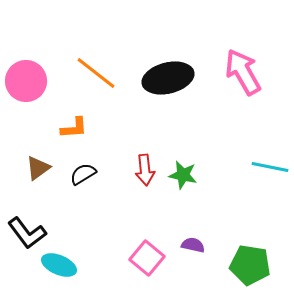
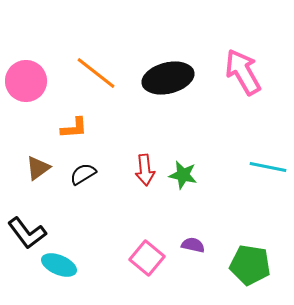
cyan line: moved 2 px left
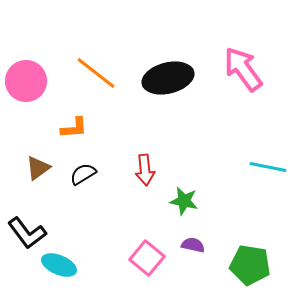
pink arrow: moved 3 px up; rotated 6 degrees counterclockwise
green star: moved 1 px right, 26 px down
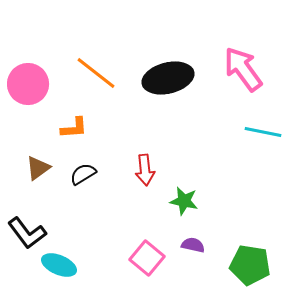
pink circle: moved 2 px right, 3 px down
cyan line: moved 5 px left, 35 px up
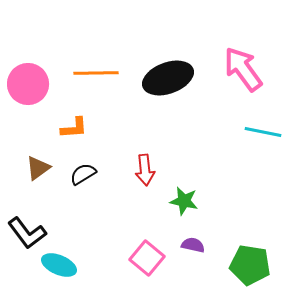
orange line: rotated 39 degrees counterclockwise
black ellipse: rotated 6 degrees counterclockwise
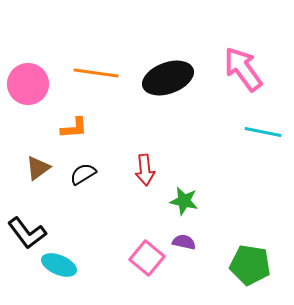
orange line: rotated 9 degrees clockwise
purple semicircle: moved 9 px left, 3 px up
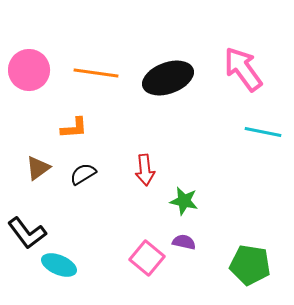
pink circle: moved 1 px right, 14 px up
